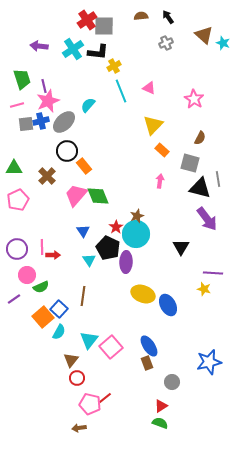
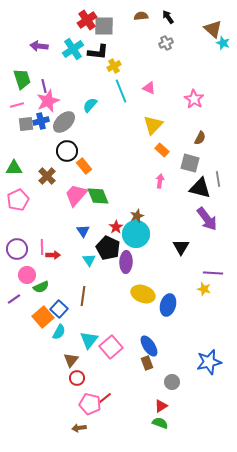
brown triangle at (204, 35): moved 9 px right, 6 px up
cyan semicircle at (88, 105): moved 2 px right
blue ellipse at (168, 305): rotated 45 degrees clockwise
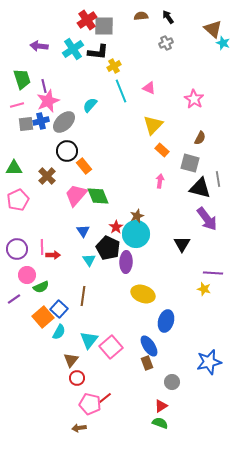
black triangle at (181, 247): moved 1 px right, 3 px up
blue ellipse at (168, 305): moved 2 px left, 16 px down
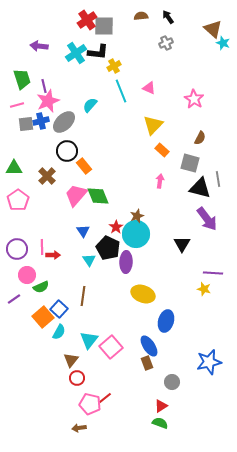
cyan cross at (73, 49): moved 3 px right, 4 px down
pink pentagon at (18, 200): rotated 10 degrees counterclockwise
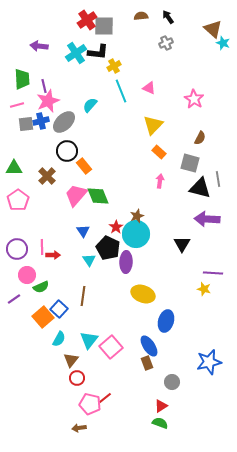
green trapezoid at (22, 79): rotated 15 degrees clockwise
orange rectangle at (162, 150): moved 3 px left, 2 px down
purple arrow at (207, 219): rotated 130 degrees clockwise
cyan semicircle at (59, 332): moved 7 px down
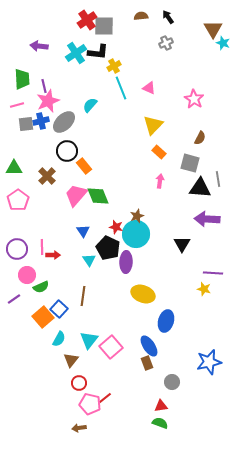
brown triangle at (213, 29): rotated 18 degrees clockwise
cyan line at (121, 91): moved 3 px up
black triangle at (200, 188): rotated 10 degrees counterclockwise
red star at (116, 227): rotated 24 degrees counterclockwise
red circle at (77, 378): moved 2 px right, 5 px down
red triangle at (161, 406): rotated 24 degrees clockwise
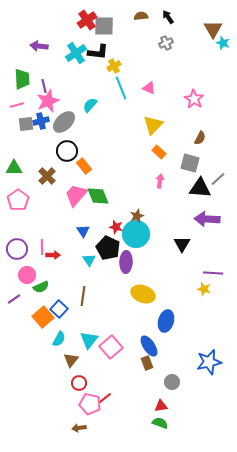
gray line at (218, 179): rotated 56 degrees clockwise
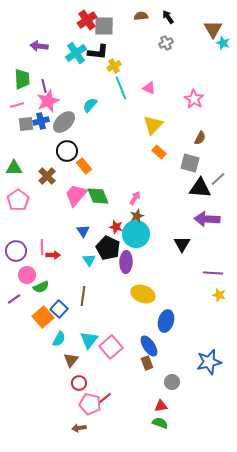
pink arrow at (160, 181): moved 25 px left, 17 px down; rotated 24 degrees clockwise
purple circle at (17, 249): moved 1 px left, 2 px down
yellow star at (204, 289): moved 15 px right, 6 px down
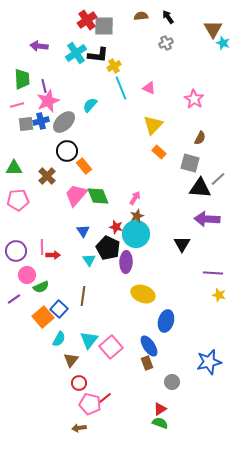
black L-shape at (98, 52): moved 3 px down
pink pentagon at (18, 200): rotated 30 degrees clockwise
red triangle at (161, 406): moved 1 px left, 3 px down; rotated 24 degrees counterclockwise
